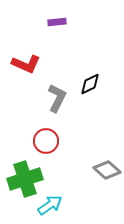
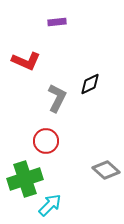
red L-shape: moved 3 px up
gray diamond: moved 1 px left
cyan arrow: rotated 10 degrees counterclockwise
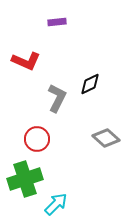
red circle: moved 9 px left, 2 px up
gray diamond: moved 32 px up
cyan arrow: moved 6 px right, 1 px up
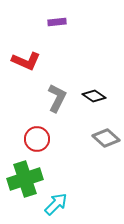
black diamond: moved 4 px right, 12 px down; rotated 60 degrees clockwise
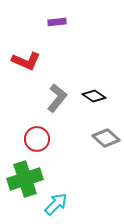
gray L-shape: rotated 12 degrees clockwise
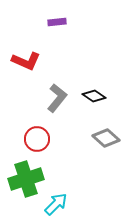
green cross: moved 1 px right
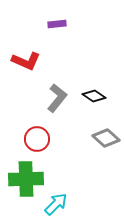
purple rectangle: moved 2 px down
green cross: rotated 16 degrees clockwise
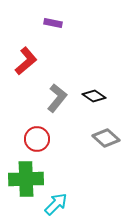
purple rectangle: moved 4 px left, 1 px up; rotated 18 degrees clockwise
red L-shape: rotated 64 degrees counterclockwise
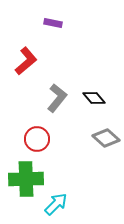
black diamond: moved 2 px down; rotated 15 degrees clockwise
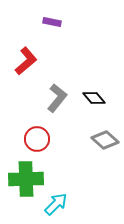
purple rectangle: moved 1 px left, 1 px up
gray diamond: moved 1 px left, 2 px down
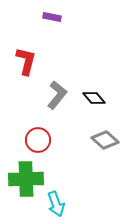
purple rectangle: moved 5 px up
red L-shape: rotated 36 degrees counterclockwise
gray L-shape: moved 3 px up
red circle: moved 1 px right, 1 px down
cyan arrow: rotated 115 degrees clockwise
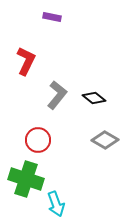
red L-shape: rotated 12 degrees clockwise
black diamond: rotated 10 degrees counterclockwise
gray diamond: rotated 12 degrees counterclockwise
green cross: rotated 20 degrees clockwise
